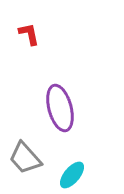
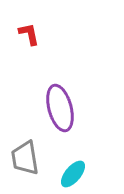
gray trapezoid: rotated 33 degrees clockwise
cyan ellipse: moved 1 px right, 1 px up
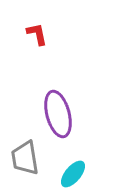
red L-shape: moved 8 px right
purple ellipse: moved 2 px left, 6 px down
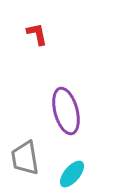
purple ellipse: moved 8 px right, 3 px up
cyan ellipse: moved 1 px left
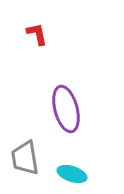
purple ellipse: moved 2 px up
cyan ellipse: rotated 68 degrees clockwise
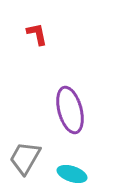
purple ellipse: moved 4 px right, 1 px down
gray trapezoid: rotated 39 degrees clockwise
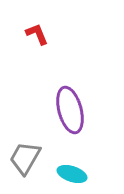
red L-shape: rotated 10 degrees counterclockwise
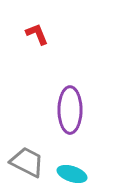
purple ellipse: rotated 15 degrees clockwise
gray trapezoid: moved 2 px right, 4 px down; rotated 87 degrees clockwise
